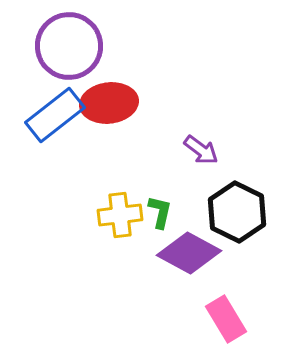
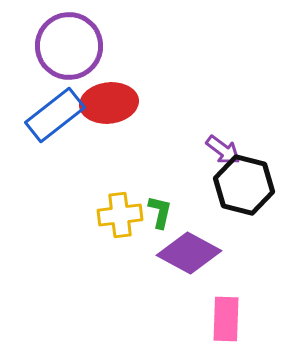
purple arrow: moved 22 px right
black hexagon: moved 7 px right, 27 px up; rotated 12 degrees counterclockwise
pink rectangle: rotated 33 degrees clockwise
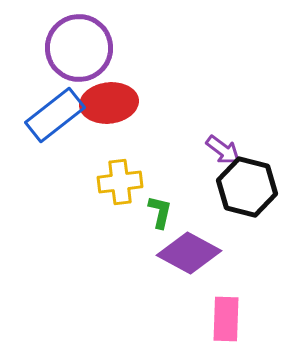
purple circle: moved 10 px right, 2 px down
black hexagon: moved 3 px right, 2 px down
yellow cross: moved 33 px up
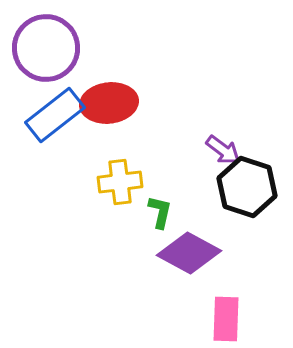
purple circle: moved 33 px left
black hexagon: rotated 4 degrees clockwise
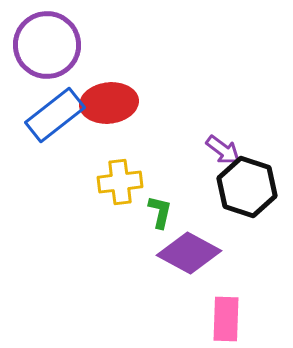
purple circle: moved 1 px right, 3 px up
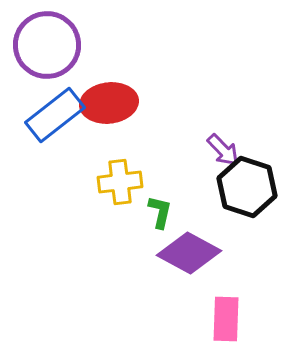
purple arrow: rotated 9 degrees clockwise
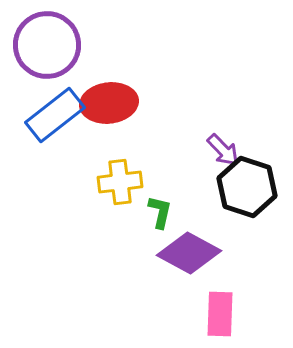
pink rectangle: moved 6 px left, 5 px up
